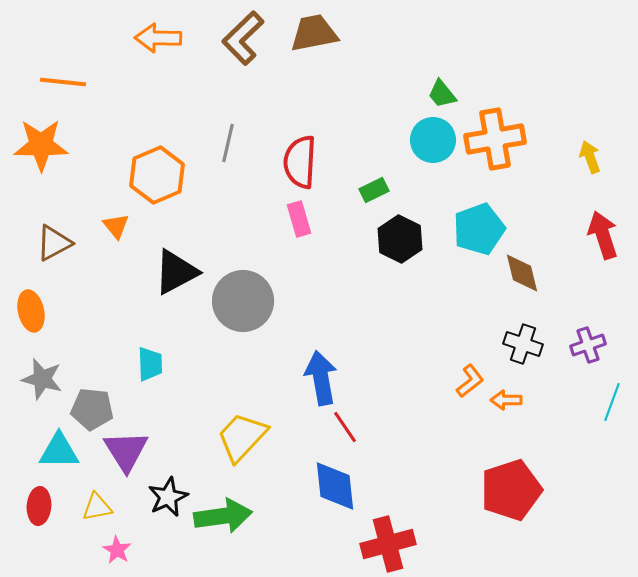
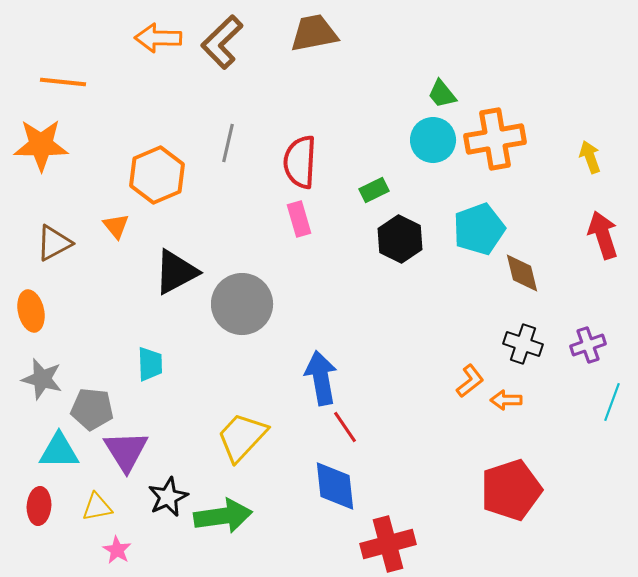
brown L-shape at (243, 38): moved 21 px left, 4 px down
gray circle at (243, 301): moved 1 px left, 3 px down
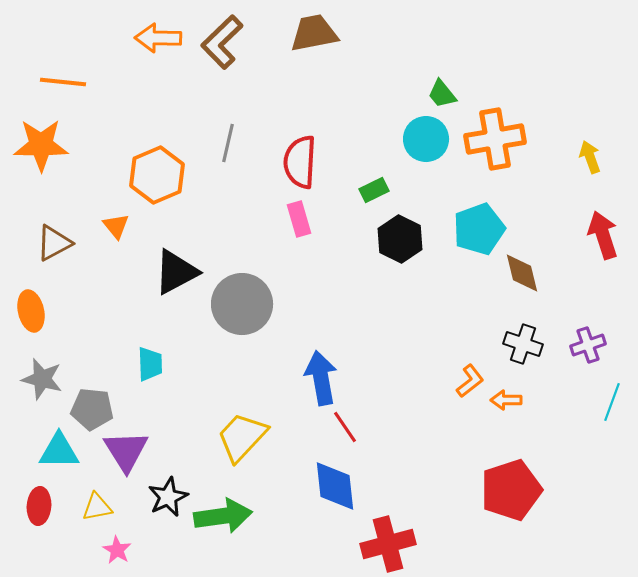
cyan circle at (433, 140): moved 7 px left, 1 px up
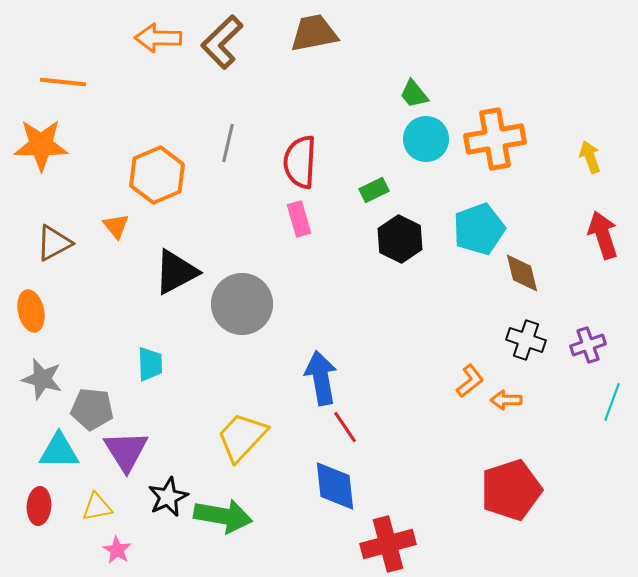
green trapezoid at (442, 94): moved 28 px left
black cross at (523, 344): moved 3 px right, 4 px up
green arrow at (223, 516): rotated 18 degrees clockwise
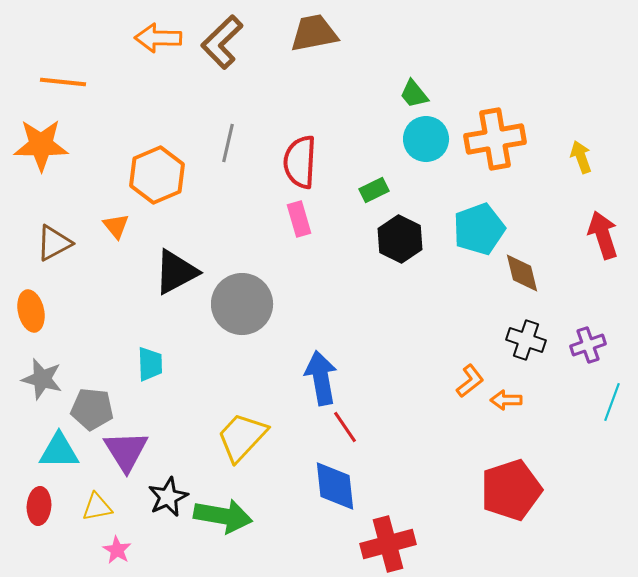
yellow arrow at (590, 157): moved 9 px left
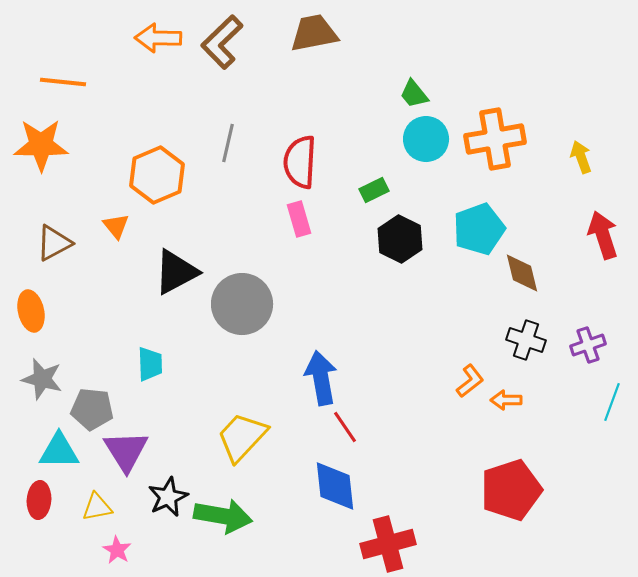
red ellipse at (39, 506): moved 6 px up
